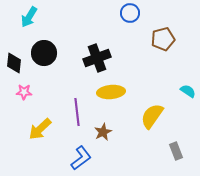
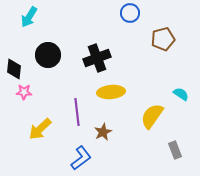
black circle: moved 4 px right, 2 px down
black diamond: moved 6 px down
cyan semicircle: moved 7 px left, 3 px down
gray rectangle: moved 1 px left, 1 px up
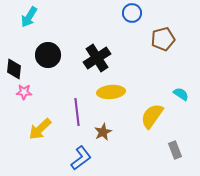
blue circle: moved 2 px right
black cross: rotated 12 degrees counterclockwise
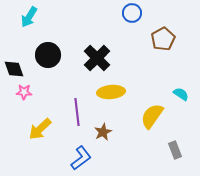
brown pentagon: rotated 15 degrees counterclockwise
black cross: rotated 12 degrees counterclockwise
black diamond: rotated 25 degrees counterclockwise
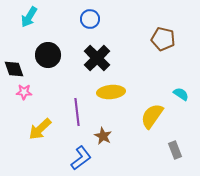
blue circle: moved 42 px left, 6 px down
brown pentagon: rotated 30 degrees counterclockwise
brown star: moved 4 px down; rotated 18 degrees counterclockwise
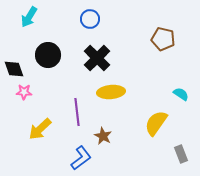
yellow semicircle: moved 4 px right, 7 px down
gray rectangle: moved 6 px right, 4 px down
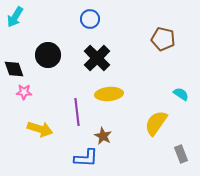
cyan arrow: moved 14 px left
yellow ellipse: moved 2 px left, 2 px down
yellow arrow: rotated 120 degrees counterclockwise
blue L-shape: moved 5 px right; rotated 40 degrees clockwise
